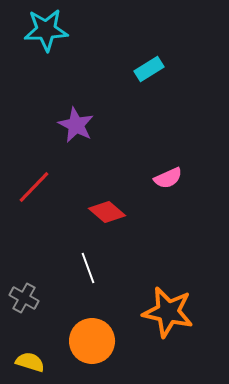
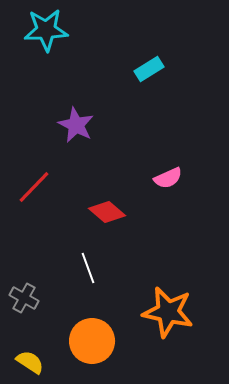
yellow semicircle: rotated 16 degrees clockwise
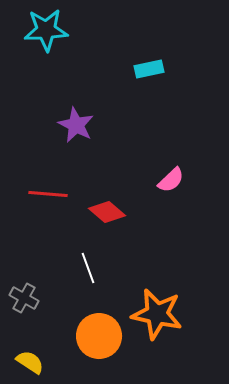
cyan rectangle: rotated 20 degrees clockwise
pink semicircle: moved 3 px right, 2 px down; rotated 20 degrees counterclockwise
red line: moved 14 px right, 7 px down; rotated 51 degrees clockwise
orange star: moved 11 px left, 2 px down
orange circle: moved 7 px right, 5 px up
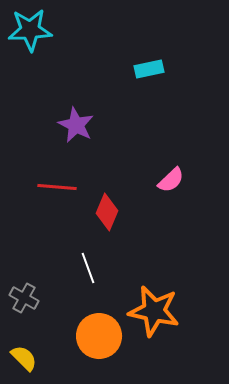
cyan star: moved 16 px left
red line: moved 9 px right, 7 px up
red diamond: rotated 72 degrees clockwise
orange star: moved 3 px left, 3 px up
yellow semicircle: moved 6 px left, 4 px up; rotated 12 degrees clockwise
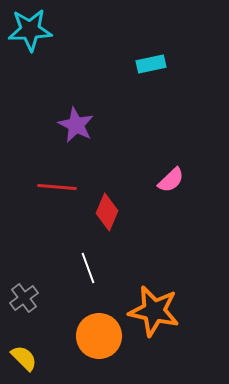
cyan rectangle: moved 2 px right, 5 px up
gray cross: rotated 24 degrees clockwise
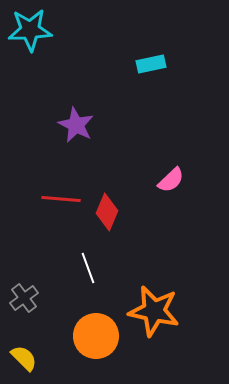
red line: moved 4 px right, 12 px down
orange circle: moved 3 px left
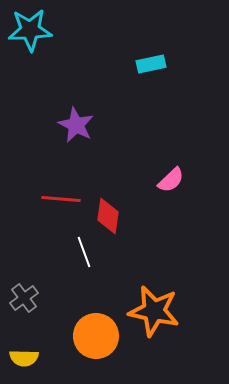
red diamond: moved 1 px right, 4 px down; rotated 15 degrees counterclockwise
white line: moved 4 px left, 16 px up
yellow semicircle: rotated 136 degrees clockwise
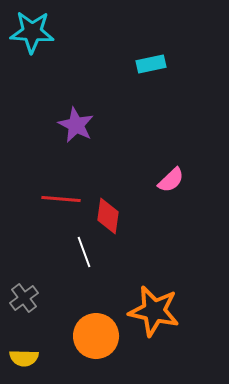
cyan star: moved 2 px right, 2 px down; rotated 6 degrees clockwise
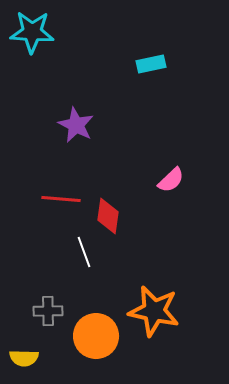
gray cross: moved 24 px right, 13 px down; rotated 36 degrees clockwise
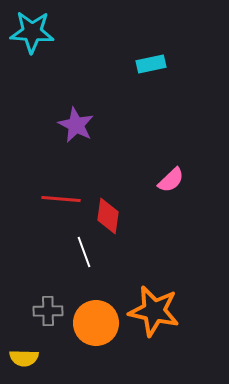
orange circle: moved 13 px up
